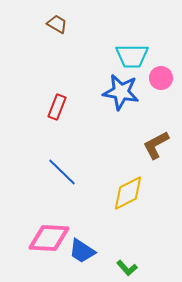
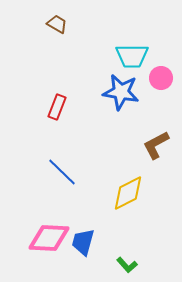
blue trapezoid: moved 1 px right, 9 px up; rotated 72 degrees clockwise
green L-shape: moved 3 px up
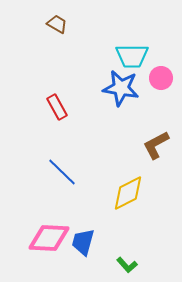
blue star: moved 4 px up
red rectangle: rotated 50 degrees counterclockwise
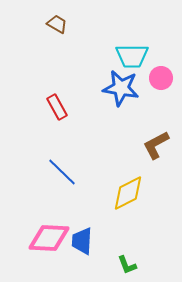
blue trapezoid: moved 1 px left, 1 px up; rotated 12 degrees counterclockwise
green L-shape: rotated 20 degrees clockwise
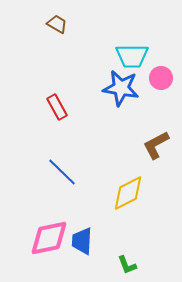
pink diamond: rotated 15 degrees counterclockwise
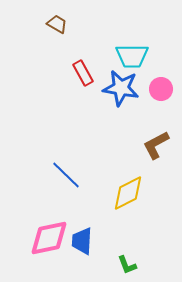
pink circle: moved 11 px down
red rectangle: moved 26 px right, 34 px up
blue line: moved 4 px right, 3 px down
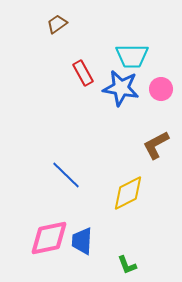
brown trapezoid: rotated 65 degrees counterclockwise
